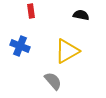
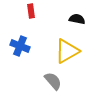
black semicircle: moved 4 px left, 4 px down
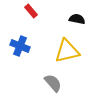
red rectangle: rotated 32 degrees counterclockwise
yellow triangle: rotated 16 degrees clockwise
gray semicircle: moved 2 px down
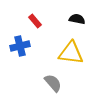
red rectangle: moved 4 px right, 10 px down
blue cross: rotated 36 degrees counterclockwise
yellow triangle: moved 4 px right, 2 px down; rotated 20 degrees clockwise
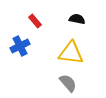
blue cross: rotated 12 degrees counterclockwise
gray semicircle: moved 15 px right
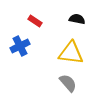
red rectangle: rotated 16 degrees counterclockwise
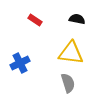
red rectangle: moved 1 px up
blue cross: moved 17 px down
gray semicircle: rotated 24 degrees clockwise
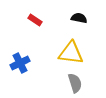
black semicircle: moved 2 px right, 1 px up
gray semicircle: moved 7 px right
